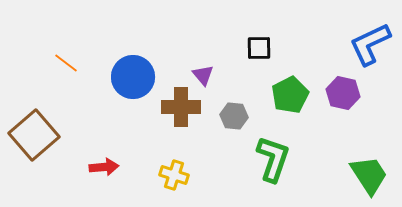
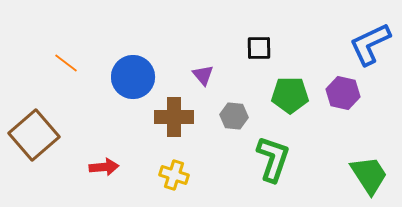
green pentagon: rotated 27 degrees clockwise
brown cross: moved 7 px left, 10 px down
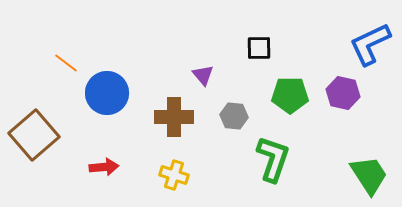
blue circle: moved 26 px left, 16 px down
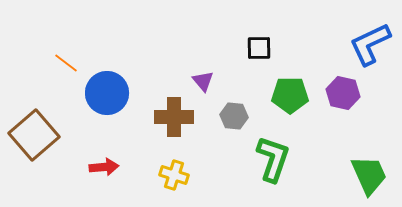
purple triangle: moved 6 px down
green trapezoid: rotated 9 degrees clockwise
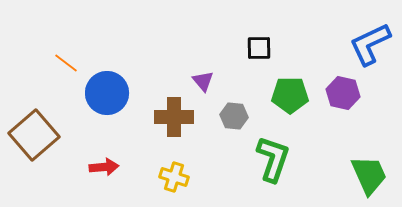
yellow cross: moved 2 px down
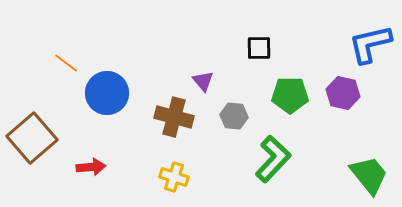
blue L-shape: rotated 12 degrees clockwise
brown cross: rotated 15 degrees clockwise
brown square: moved 2 px left, 3 px down
green L-shape: rotated 24 degrees clockwise
red arrow: moved 13 px left
green trapezoid: rotated 15 degrees counterclockwise
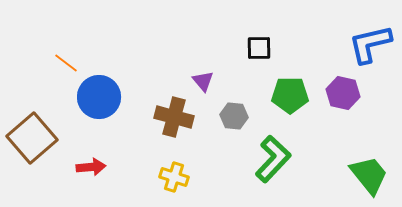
blue circle: moved 8 px left, 4 px down
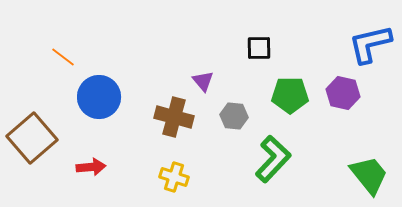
orange line: moved 3 px left, 6 px up
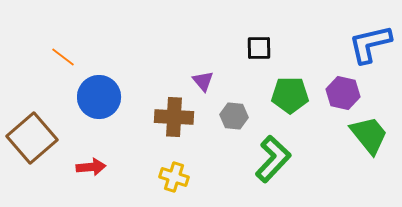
brown cross: rotated 12 degrees counterclockwise
green trapezoid: moved 40 px up
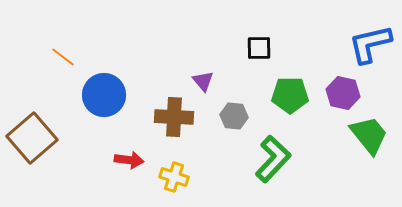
blue circle: moved 5 px right, 2 px up
red arrow: moved 38 px right, 7 px up; rotated 12 degrees clockwise
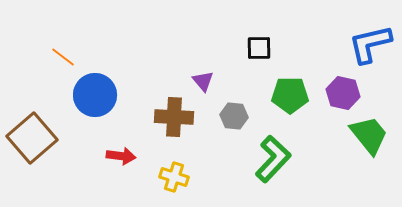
blue circle: moved 9 px left
red arrow: moved 8 px left, 4 px up
